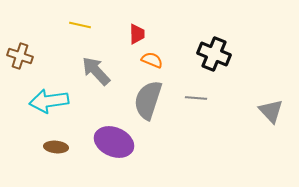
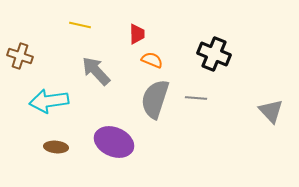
gray semicircle: moved 7 px right, 1 px up
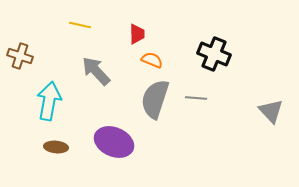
cyan arrow: rotated 108 degrees clockwise
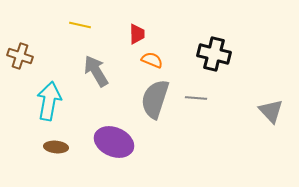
black cross: rotated 8 degrees counterclockwise
gray arrow: rotated 12 degrees clockwise
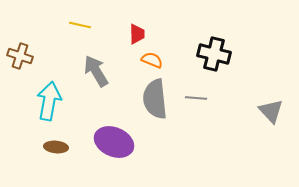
gray semicircle: rotated 24 degrees counterclockwise
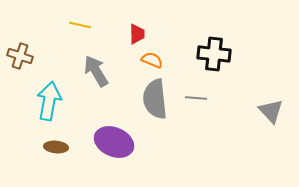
black cross: rotated 8 degrees counterclockwise
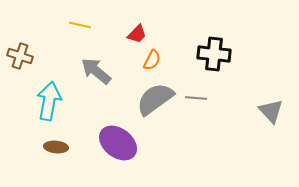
red trapezoid: rotated 45 degrees clockwise
orange semicircle: rotated 95 degrees clockwise
gray arrow: rotated 20 degrees counterclockwise
gray semicircle: rotated 60 degrees clockwise
purple ellipse: moved 4 px right, 1 px down; rotated 15 degrees clockwise
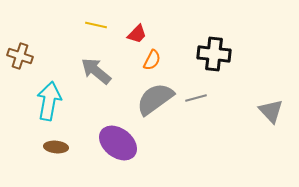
yellow line: moved 16 px right
gray line: rotated 20 degrees counterclockwise
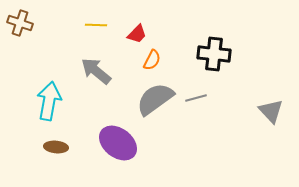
yellow line: rotated 10 degrees counterclockwise
brown cross: moved 33 px up
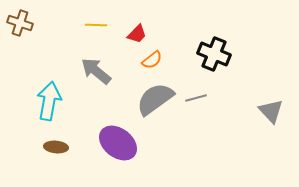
black cross: rotated 16 degrees clockwise
orange semicircle: rotated 25 degrees clockwise
